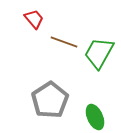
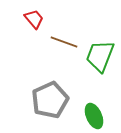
green trapezoid: moved 1 px right, 3 px down; rotated 8 degrees counterclockwise
gray pentagon: rotated 9 degrees clockwise
green ellipse: moved 1 px left, 1 px up
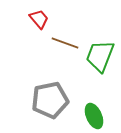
red trapezoid: moved 5 px right
brown line: moved 1 px right, 1 px down
gray pentagon: rotated 12 degrees clockwise
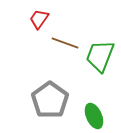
red trapezoid: rotated 105 degrees counterclockwise
gray pentagon: rotated 24 degrees counterclockwise
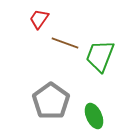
gray pentagon: moved 1 px right, 1 px down
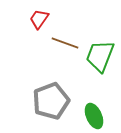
gray pentagon: rotated 15 degrees clockwise
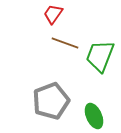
red trapezoid: moved 14 px right, 5 px up
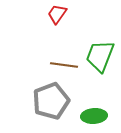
red trapezoid: moved 4 px right
brown line: moved 1 px left, 22 px down; rotated 12 degrees counterclockwise
green ellipse: rotated 70 degrees counterclockwise
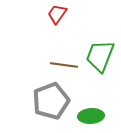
green ellipse: moved 3 px left
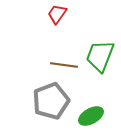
green ellipse: rotated 25 degrees counterclockwise
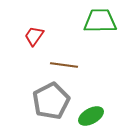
red trapezoid: moved 23 px left, 22 px down
green trapezoid: moved 35 px up; rotated 68 degrees clockwise
gray pentagon: rotated 6 degrees counterclockwise
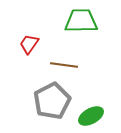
green trapezoid: moved 19 px left
red trapezoid: moved 5 px left, 8 px down
gray pentagon: moved 1 px right
